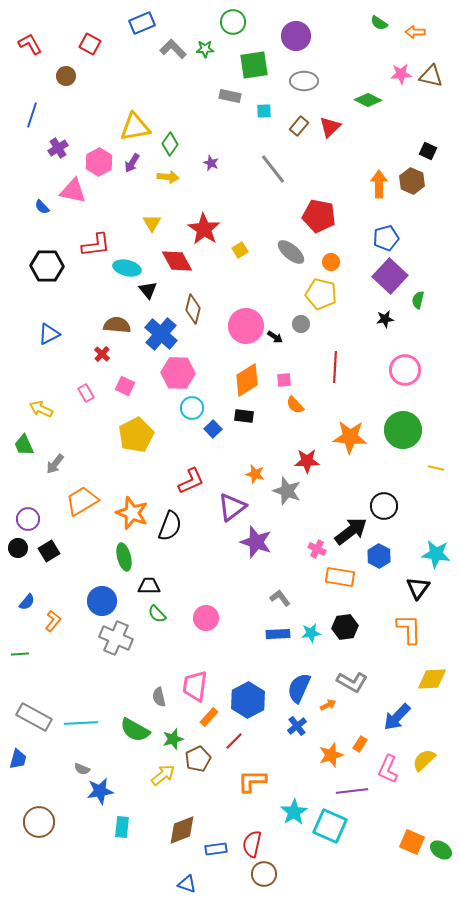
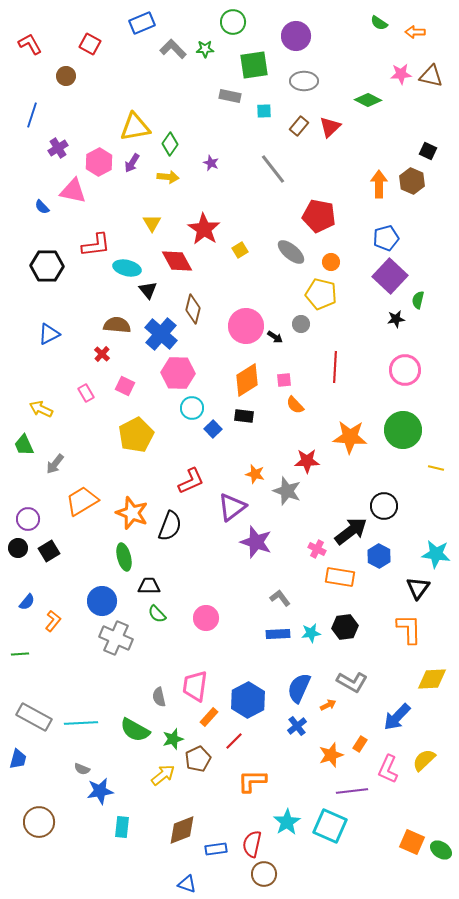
black star at (385, 319): moved 11 px right
cyan star at (294, 812): moved 7 px left, 10 px down
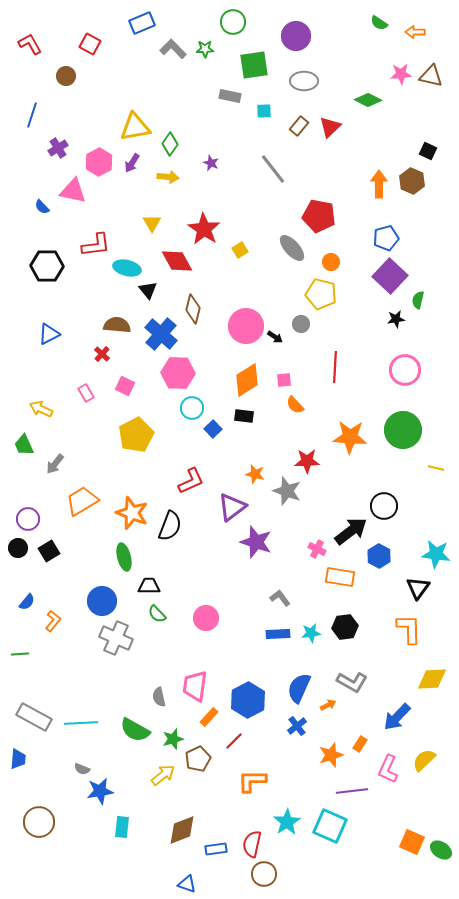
gray ellipse at (291, 252): moved 1 px right, 4 px up; rotated 8 degrees clockwise
blue trapezoid at (18, 759): rotated 10 degrees counterclockwise
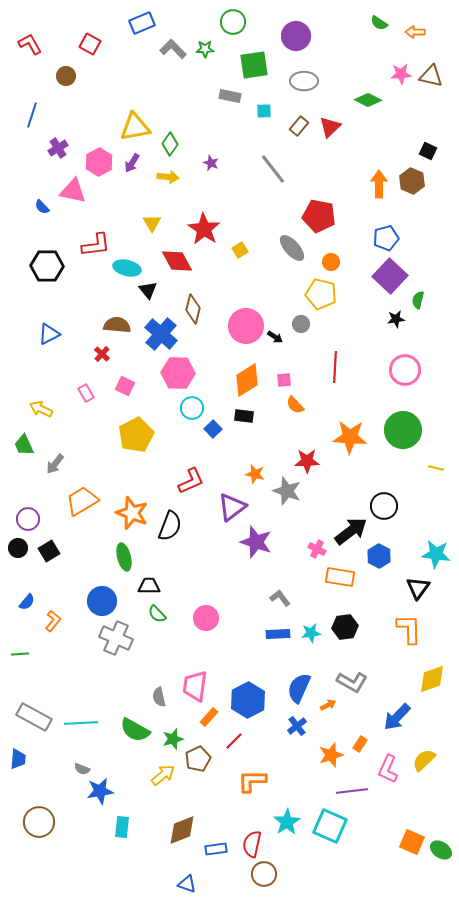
yellow diamond at (432, 679): rotated 16 degrees counterclockwise
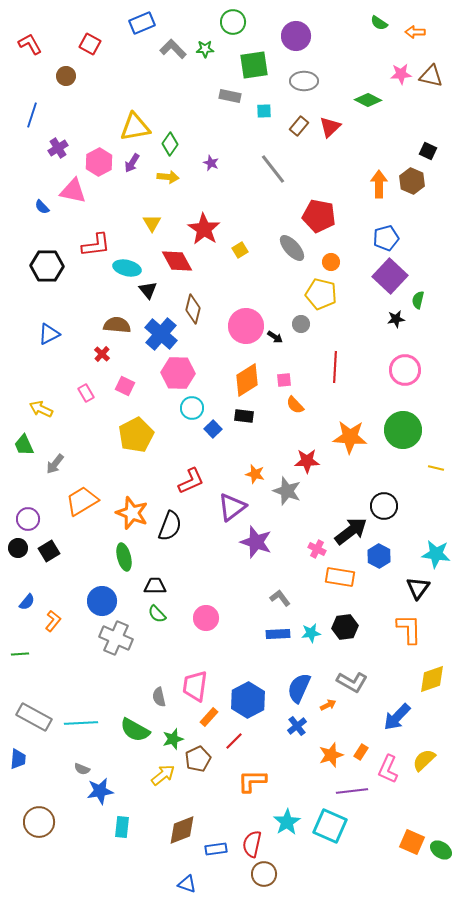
black trapezoid at (149, 586): moved 6 px right
orange rectangle at (360, 744): moved 1 px right, 8 px down
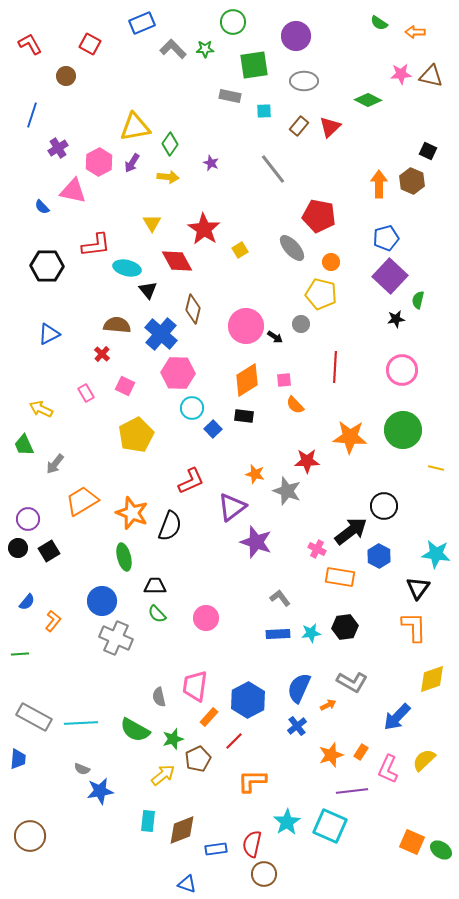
pink circle at (405, 370): moved 3 px left
orange L-shape at (409, 629): moved 5 px right, 2 px up
brown circle at (39, 822): moved 9 px left, 14 px down
cyan rectangle at (122, 827): moved 26 px right, 6 px up
